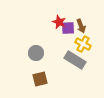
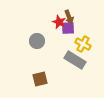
brown arrow: moved 12 px left, 9 px up
gray circle: moved 1 px right, 12 px up
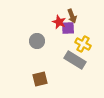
brown arrow: moved 3 px right, 1 px up
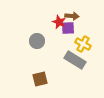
brown arrow: rotated 64 degrees counterclockwise
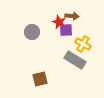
purple square: moved 2 px left, 2 px down
gray circle: moved 5 px left, 9 px up
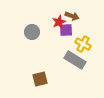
brown arrow: rotated 16 degrees clockwise
red star: rotated 24 degrees clockwise
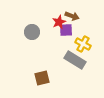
brown square: moved 2 px right, 1 px up
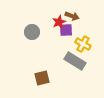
gray rectangle: moved 1 px down
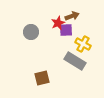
brown arrow: rotated 40 degrees counterclockwise
red star: moved 1 px left, 1 px down
gray circle: moved 1 px left
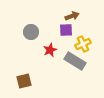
red star: moved 8 px left, 27 px down
yellow cross: rotated 35 degrees clockwise
brown square: moved 18 px left, 3 px down
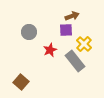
gray circle: moved 2 px left
yellow cross: moved 1 px right; rotated 21 degrees counterclockwise
gray rectangle: rotated 20 degrees clockwise
brown square: moved 3 px left, 1 px down; rotated 35 degrees counterclockwise
